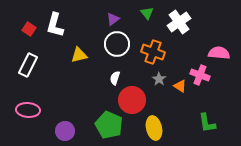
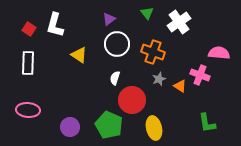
purple triangle: moved 4 px left
yellow triangle: rotated 48 degrees clockwise
white rectangle: moved 2 px up; rotated 25 degrees counterclockwise
gray star: rotated 16 degrees clockwise
purple circle: moved 5 px right, 4 px up
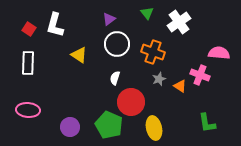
red circle: moved 1 px left, 2 px down
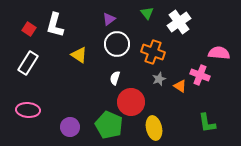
white rectangle: rotated 30 degrees clockwise
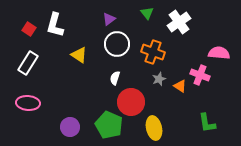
pink ellipse: moved 7 px up
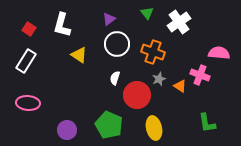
white L-shape: moved 7 px right
white rectangle: moved 2 px left, 2 px up
red circle: moved 6 px right, 7 px up
purple circle: moved 3 px left, 3 px down
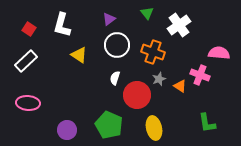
white cross: moved 3 px down
white circle: moved 1 px down
white rectangle: rotated 15 degrees clockwise
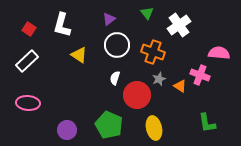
white rectangle: moved 1 px right
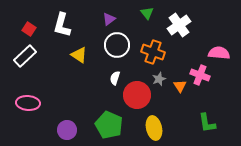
white rectangle: moved 2 px left, 5 px up
orange triangle: rotated 24 degrees clockwise
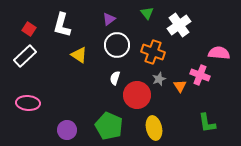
green pentagon: moved 1 px down
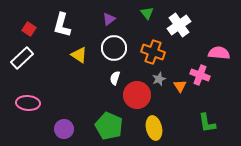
white circle: moved 3 px left, 3 px down
white rectangle: moved 3 px left, 2 px down
purple circle: moved 3 px left, 1 px up
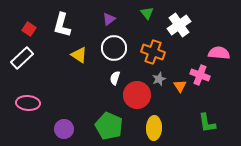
yellow ellipse: rotated 15 degrees clockwise
